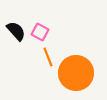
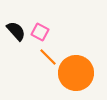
orange line: rotated 24 degrees counterclockwise
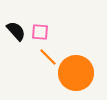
pink square: rotated 24 degrees counterclockwise
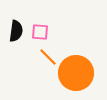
black semicircle: rotated 50 degrees clockwise
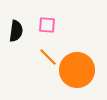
pink square: moved 7 px right, 7 px up
orange circle: moved 1 px right, 3 px up
